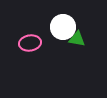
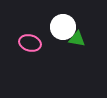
pink ellipse: rotated 25 degrees clockwise
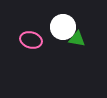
pink ellipse: moved 1 px right, 3 px up
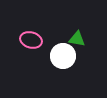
white circle: moved 29 px down
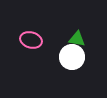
white circle: moved 9 px right, 1 px down
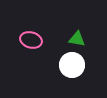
white circle: moved 8 px down
